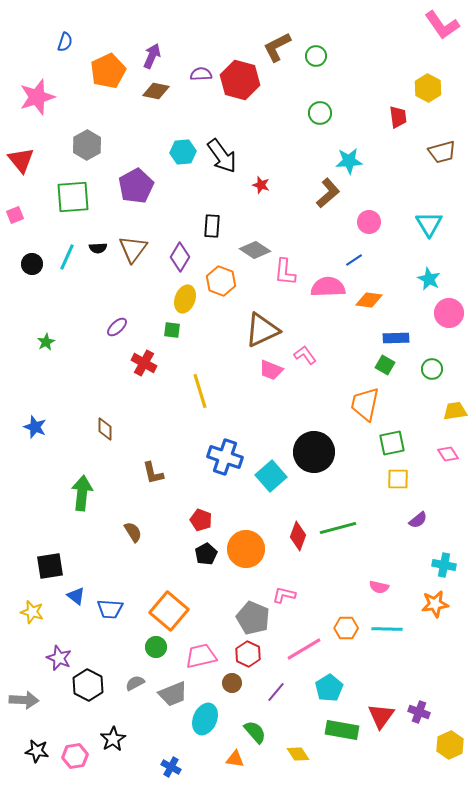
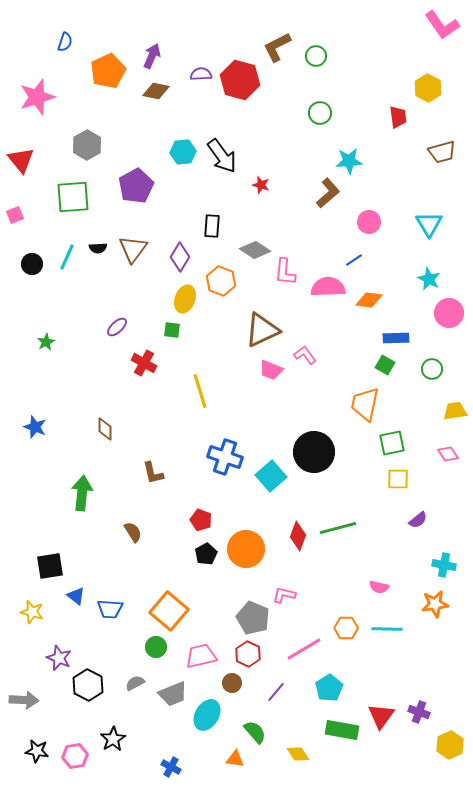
cyan ellipse at (205, 719): moved 2 px right, 4 px up; rotated 8 degrees clockwise
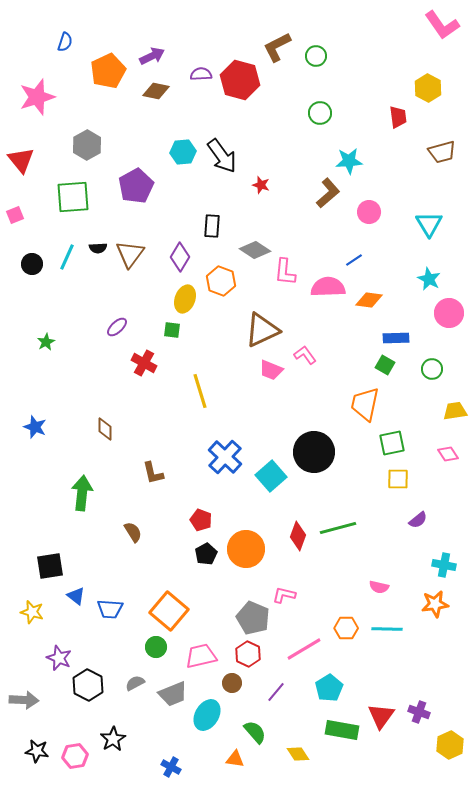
purple arrow at (152, 56): rotated 40 degrees clockwise
pink circle at (369, 222): moved 10 px up
brown triangle at (133, 249): moved 3 px left, 5 px down
blue cross at (225, 457): rotated 24 degrees clockwise
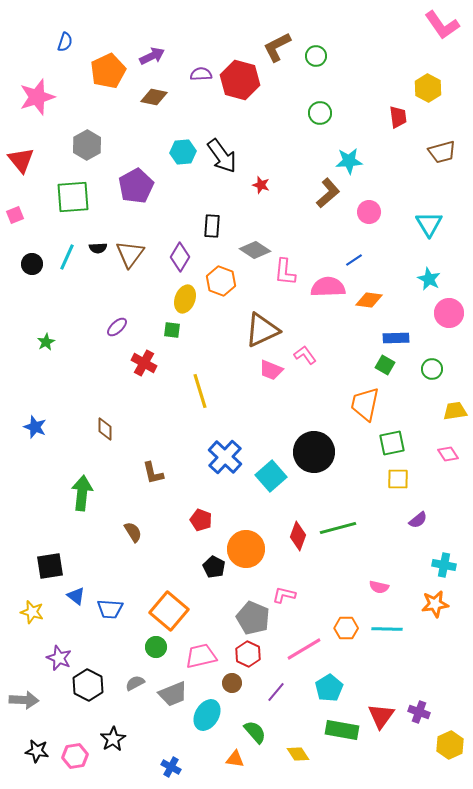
brown diamond at (156, 91): moved 2 px left, 6 px down
black pentagon at (206, 554): moved 8 px right, 13 px down; rotated 15 degrees counterclockwise
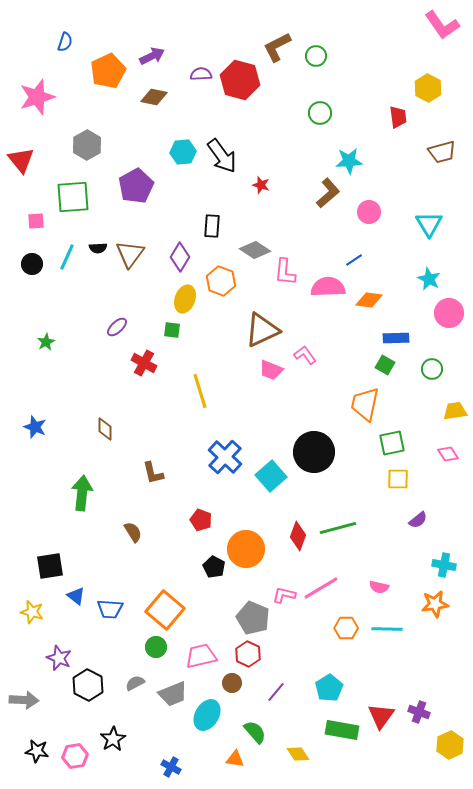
pink square at (15, 215): moved 21 px right, 6 px down; rotated 18 degrees clockwise
orange square at (169, 611): moved 4 px left, 1 px up
pink line at (304, 649): moved 17 px right, 61 px up
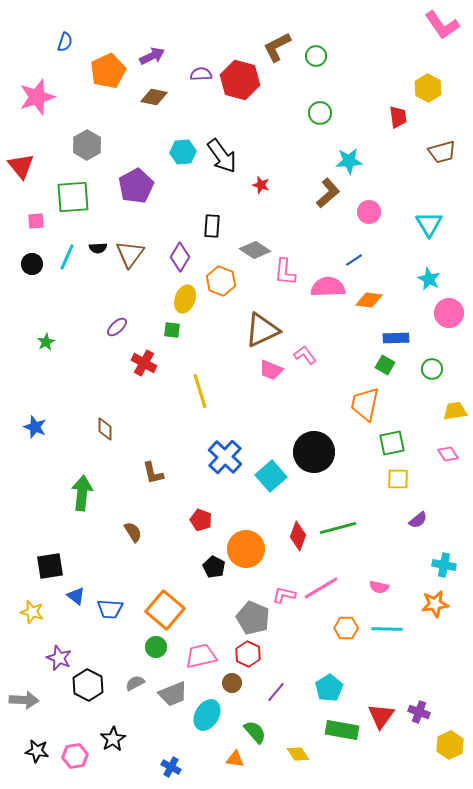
red triangle at (21, 160): moved 6 px down
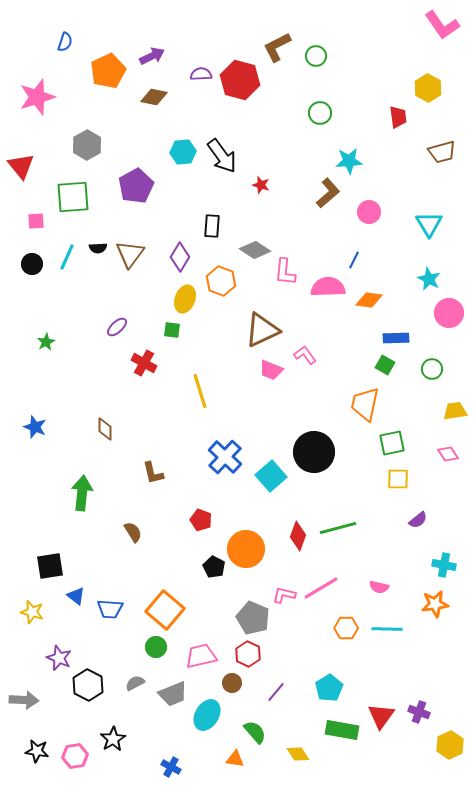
blue line at (354, 260): rotated 30 degrees counterclockwise
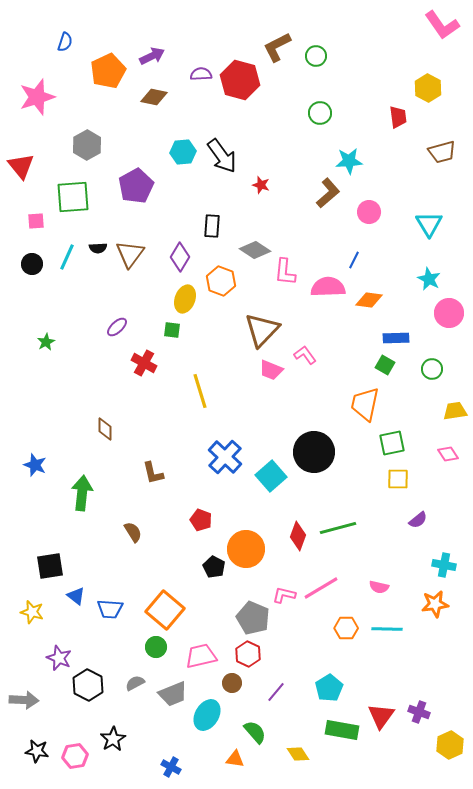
brown triangle at (262, 330): rotated 21 degrees counterclockwise
blue star at (35, 427): moved 38 px down
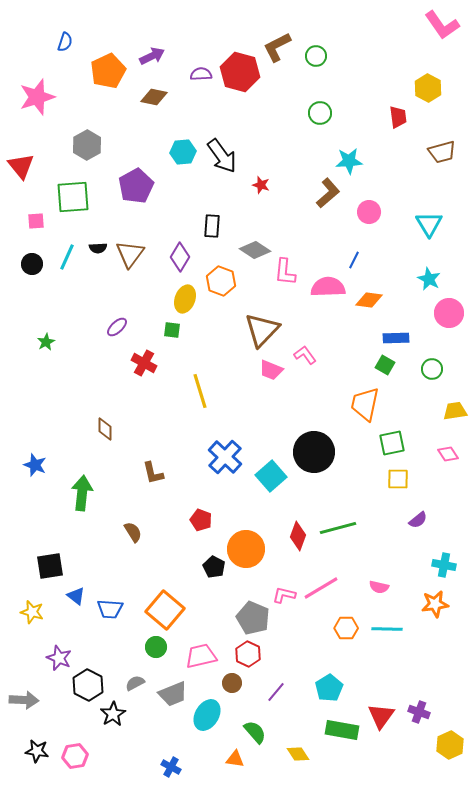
red hexagon at (240, 80): moved 8 px up
black star at (113, 739): moved 25 px up
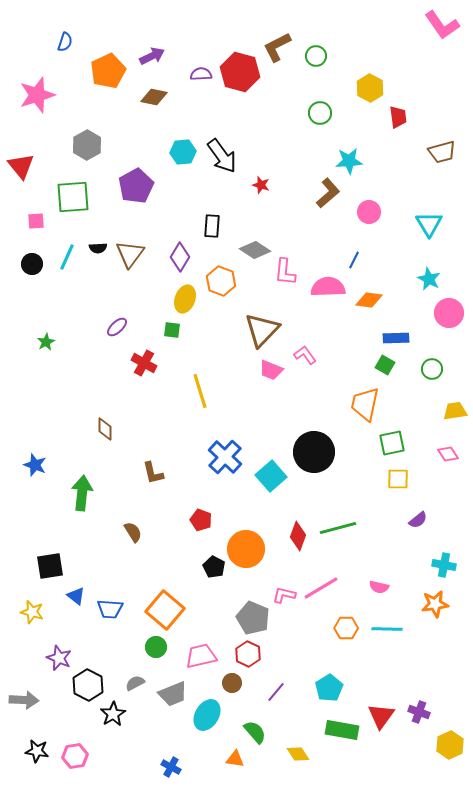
yellow hexagon at (428, 88): moved 58 px left
pink star at (37, 97): moved 2 px up
